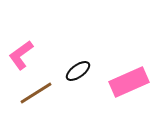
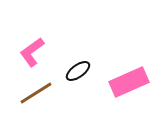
pink L-shape: moved 11 px right, 3 px up
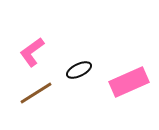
black ellipse: moved 1 px right, 1 px up; rotated 10 degrees clockwise
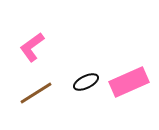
pink L-shape: moved 5 px up
black ellipse: moved 7 px right, 12 px down
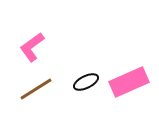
brown line: moved 4 px up
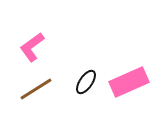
black ellipse: rotated 30 degrees counterclockwise
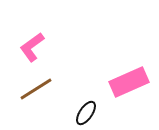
black ellipse: moved 31 px down
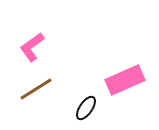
pink rectangle: moved 4 px left, 2 px up
black ellipse: moved 5 px up
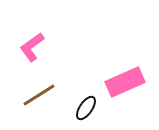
pink rectangle: moved 2 px down
brown line: moved 3 px right, 6 px down
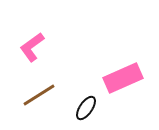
pink rectangle: moved 2 px left, 4 px up
